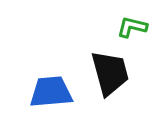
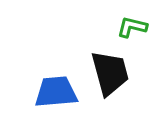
blue trapezoid: moved 5 px right
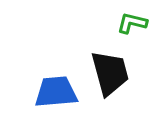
green L-shape: moved 4 px up
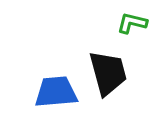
black trapezoid: moved 2 px left
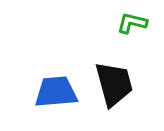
black trapezoid: moved 6 px right, 11 px down
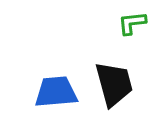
green L-shape: rotated 20 degrees counterclockwise
